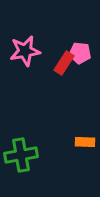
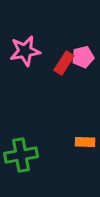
pink pentagon: moved 3 px right, 4 px down; rotated 20 degrees counterclockwise
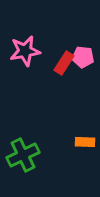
pink pentagon: rotated 20 degrees clockwise
green cross: moved 2 px right; rotated 16 degrees counterclockwise
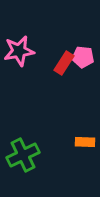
pink star: moved 6 px left
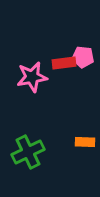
pink star: moved 13 px right, 26 px down
red rectangle: rotated 50 degrees clockwise
green cross: moved 5 px right, 3 px up
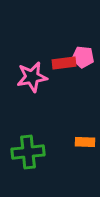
green cross: rotated 20 degrees clockwise
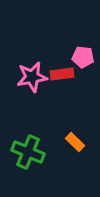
red rectangle: moved 2 px left, 11 px down
orange rectangle: moved 10 px left; rotated 42 degrees clockwise
green cross: rotated 28 degrees clockwise
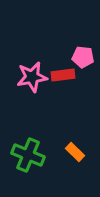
red rectangle: moved 1 px right, 1 px down
orange rectangle: moved 10 px down
green cross: moved 3 px down
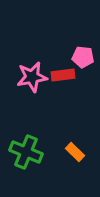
green cross: moved 2 px left, 3 px up
